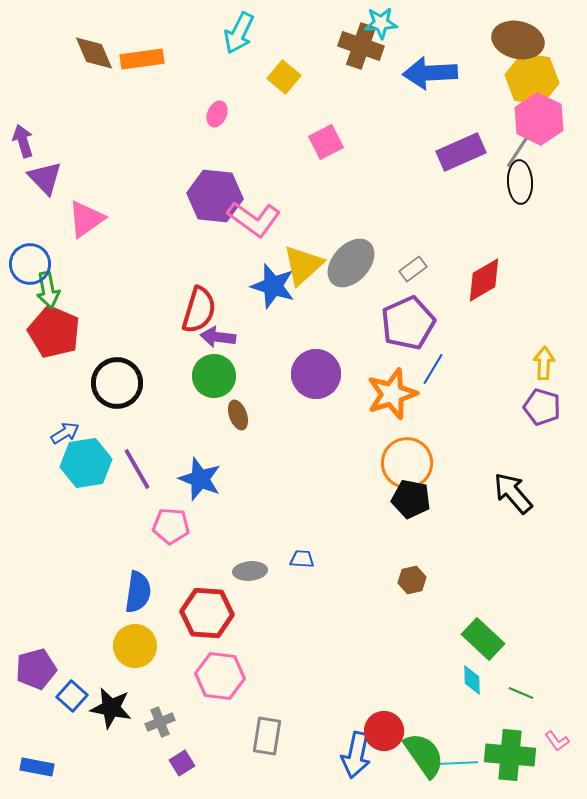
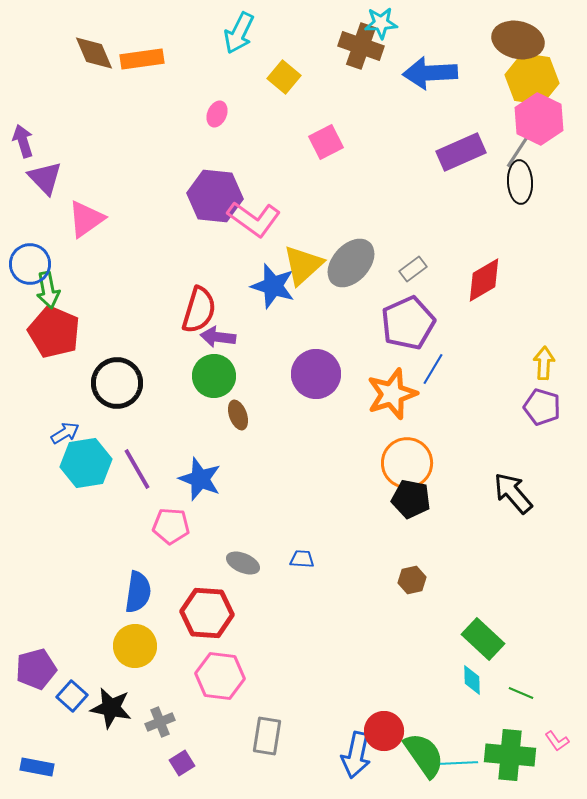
gray ellipse at (250, 571): moved 7 px left, 8 px up; rotated 28 degrees clockwise
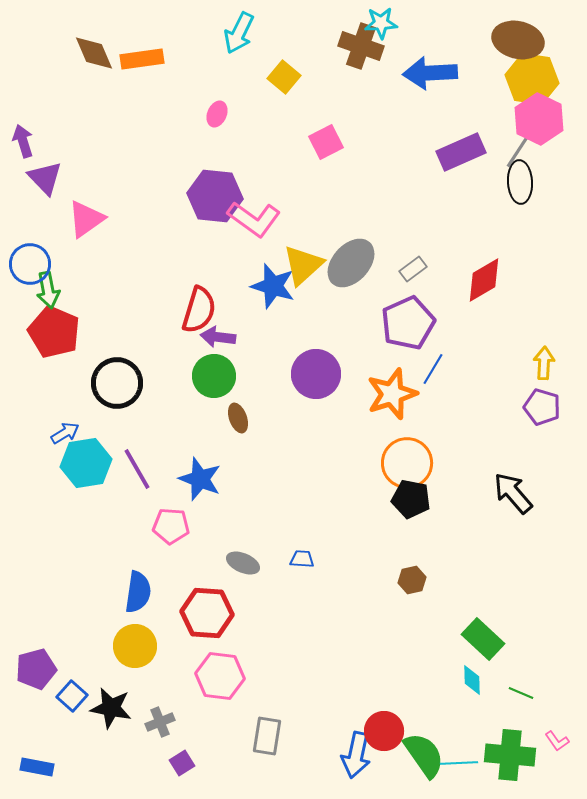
brown ellipse at (238, 415): moved 3 px down
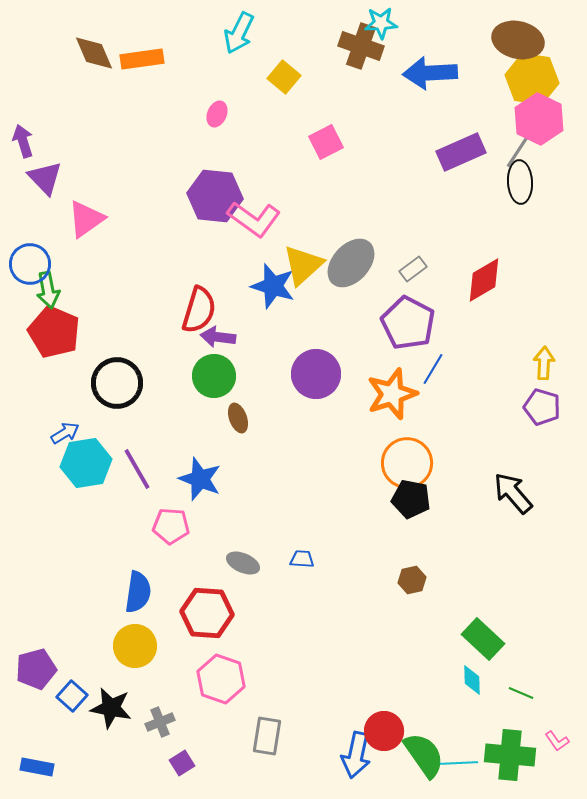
purple pentagon at (408, 323): rotated 20 degrees counterclockwise
pink hexagon at (220, 676): moved 1 px right, 3 px down; rotated 12 degrees clockwise
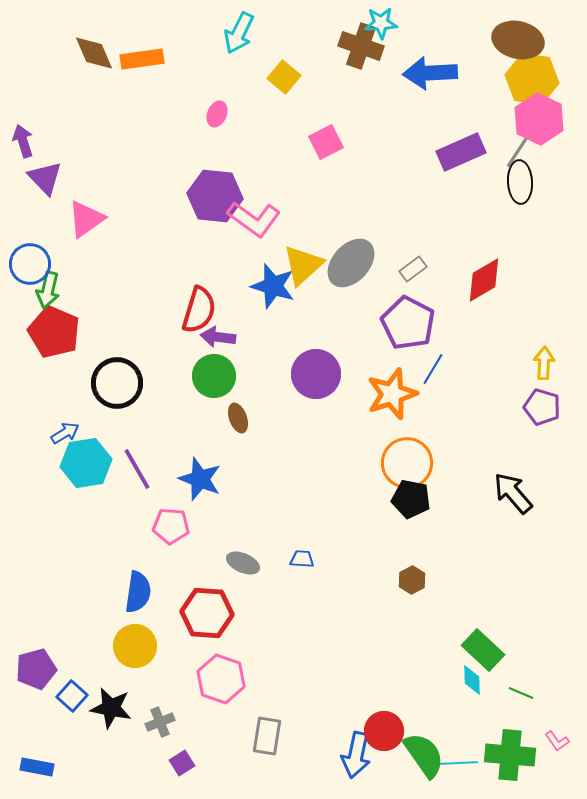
green arrow at (48, 290): rotated 24 degrees clockwise
brown hexagon at (412, 580): rotated 16 degrees counterclockwise
green rectangle at (483, 639): moved 11 px down
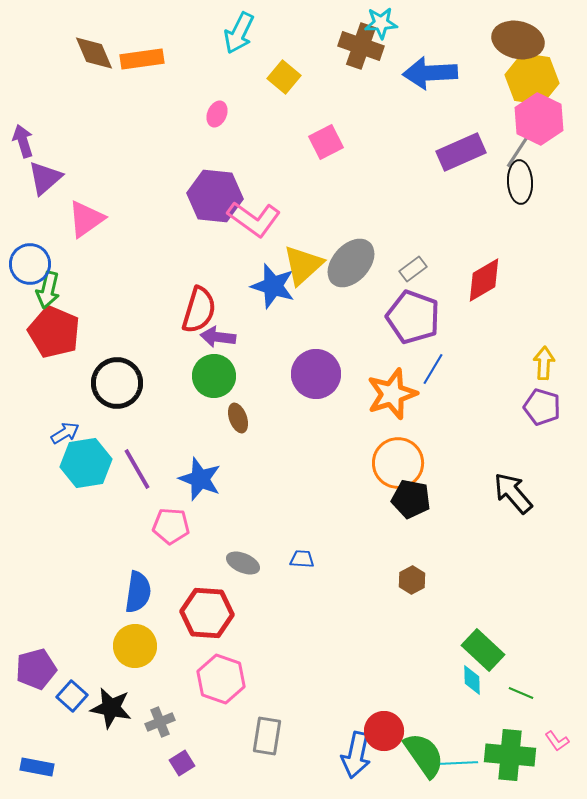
purple triangle at (45, 178): rotated 33 degrees clockwise
purple pentagon at (408, 323): moved 5 px right, 6 px up; rotated 8 degrees counterclockwise
orange circle at (407, 463): moved 9 px left
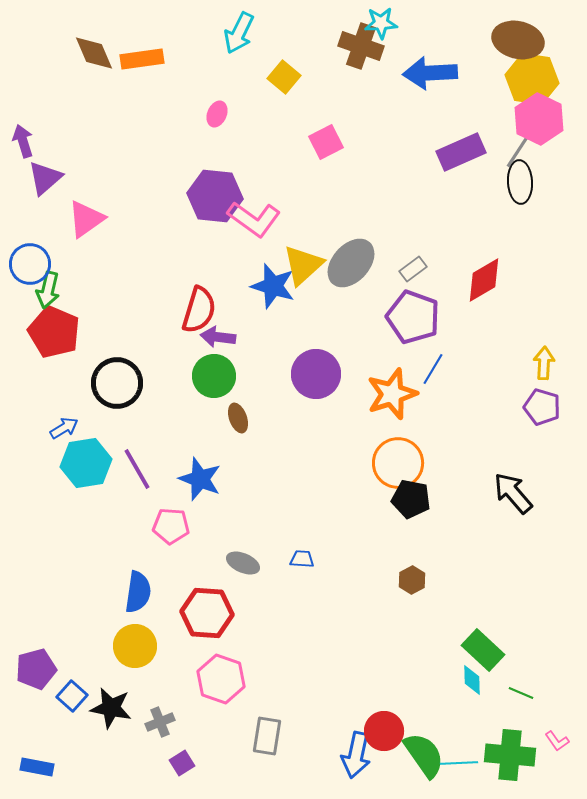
blue arrow at (65, 433): moved 1 px left, 5 px up
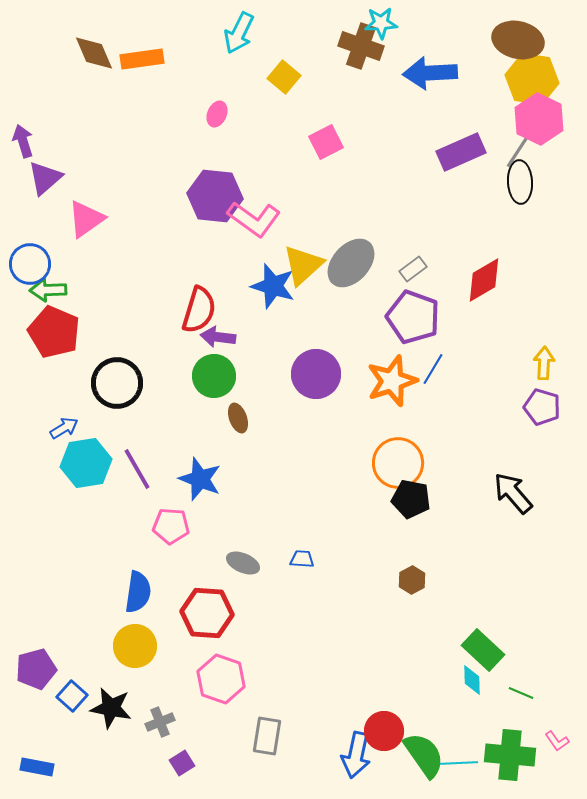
green arrow at (48, 290): rotated 75 degrees clockwise
orange star at (392, 394): moved 13 px up
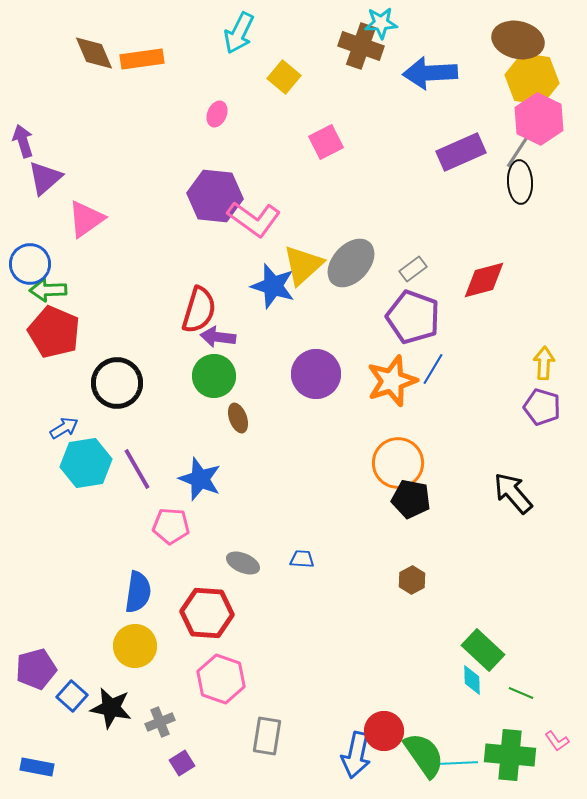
red diamond at (484, 280): rotated 15 degrees clockwise
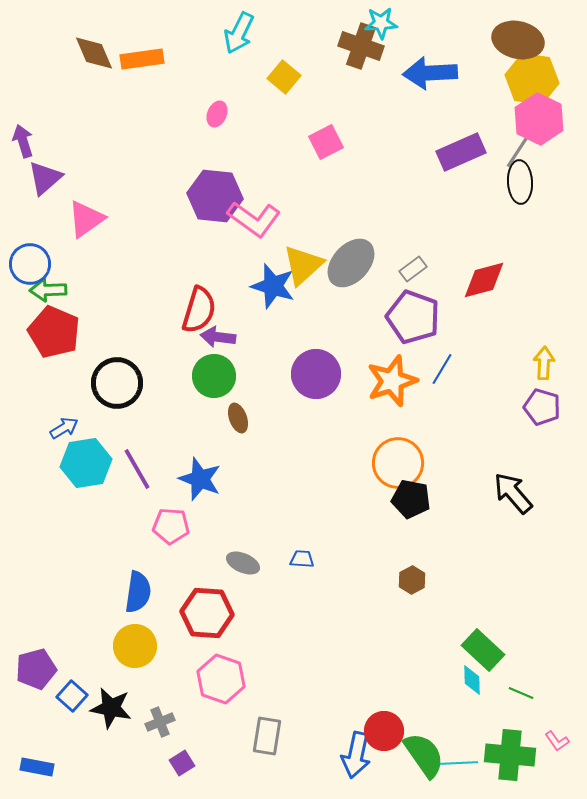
blue line at (433, 369): moved 9 px right
